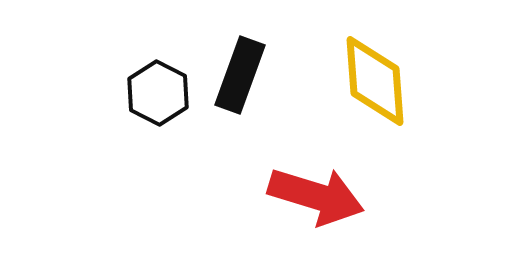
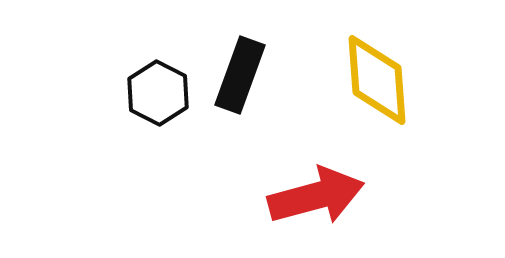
yellow diamond: moved 2 px right, 1 px up
red arrow: rotated 32 degrees counterclockwise
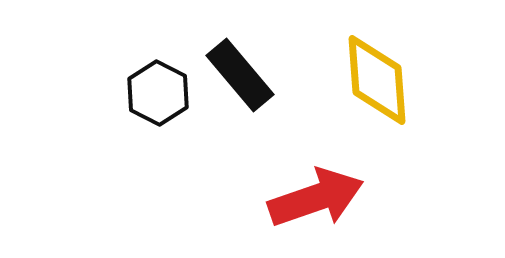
black rectangle: rotated 60 degrees counterclockwise
red arrow: moved 2 px down; rotated 4 degrees counterclockwise
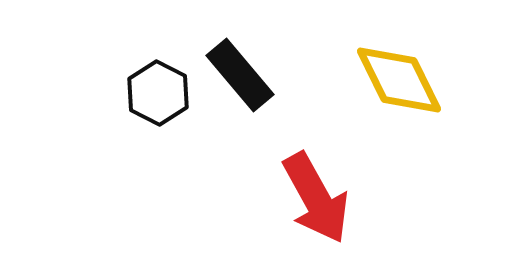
yellow diamond: moved 22 px right; rotated 22 degrees counterclockwise
red arrow: rotated 80 degrees clockwise
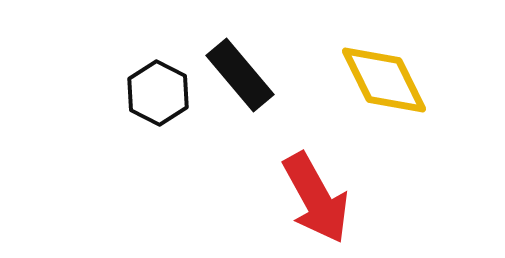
yellow diamond: moved 15 px left
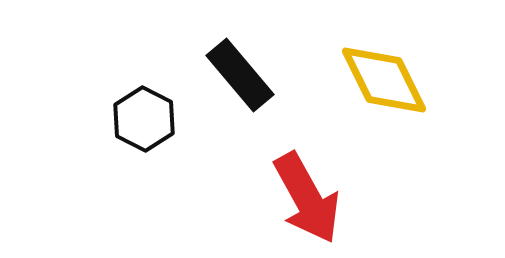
black hexagon: moved 14 px left, 26 px down
red arrow: moved 9 px left
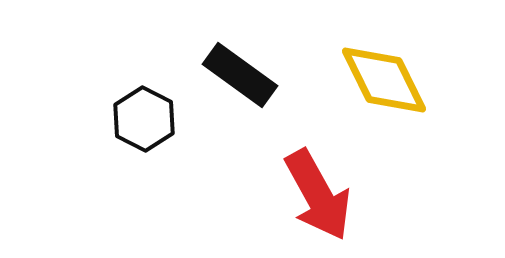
black rectangle: rotated 14 degrees counterclockwise
red arrow: moved 11 px right, 3 px up
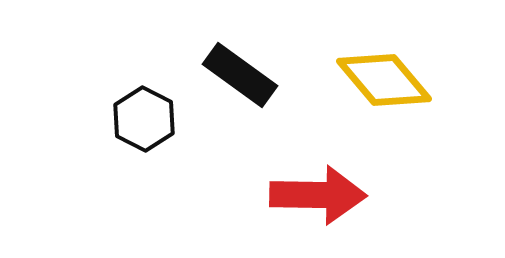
yellow diamond: rotated 14 degrees counterclockwise
red arrow: rotated 60 degrees counterclockwise
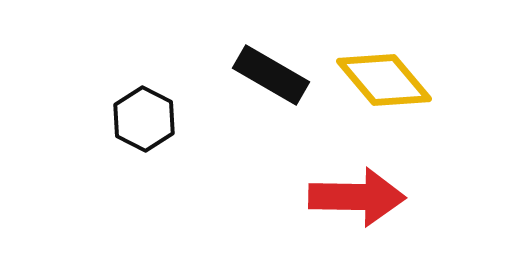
black rectangle: moved 31 px right; rotated 6 degrees counterclockwise
red arrow: moved 39 px right, 2 px down
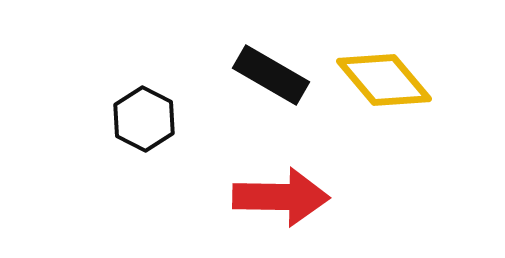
red arrow: moved 76 px left
